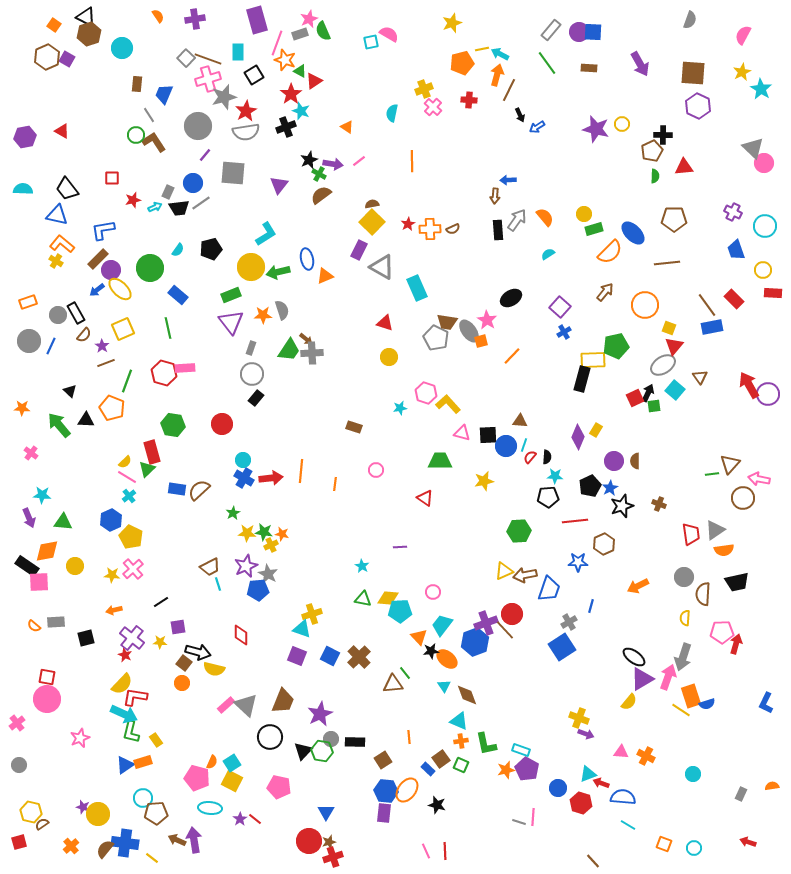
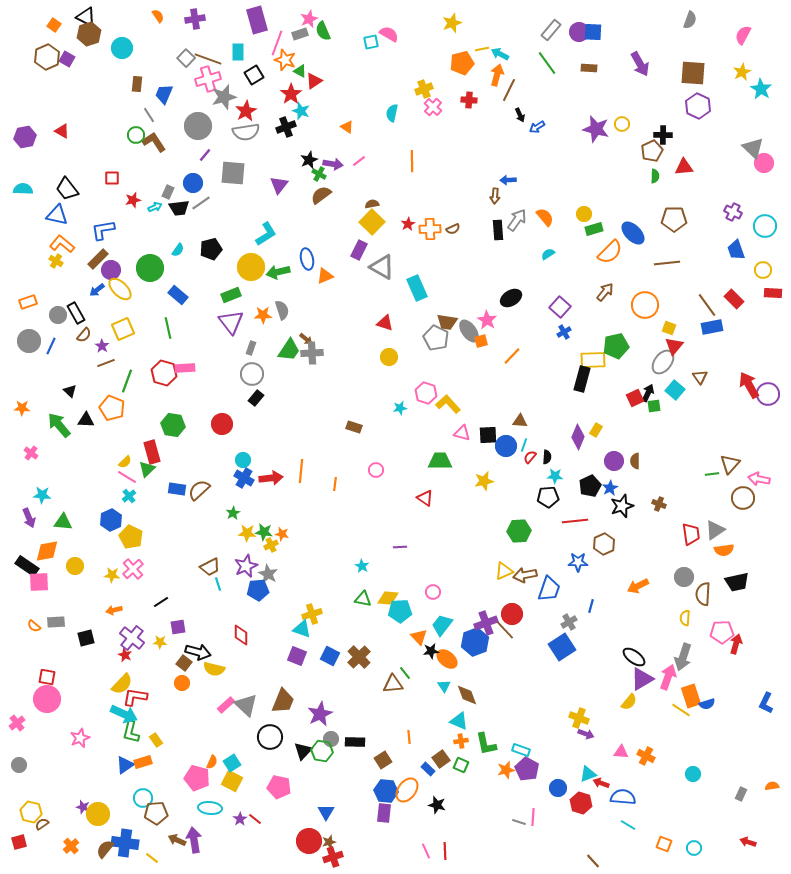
gray ellipse at (663, 365): moved 3 px up; rotated 20 degrees counterclockwise
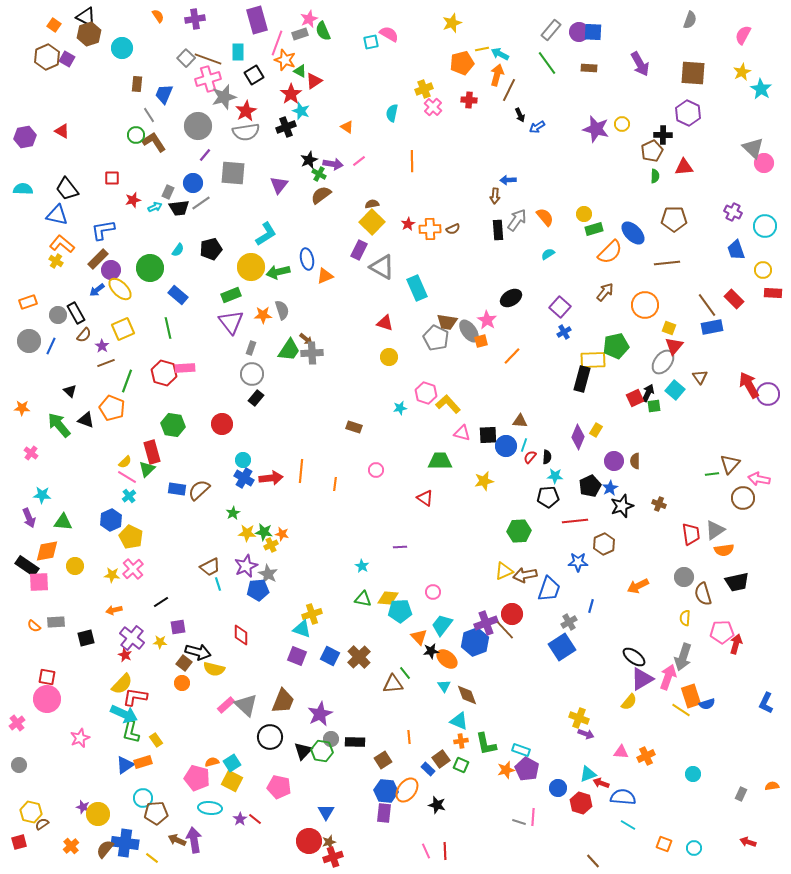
purple hexagon at (698, 106): moved 10 px left, 7 px down
black triangle at (86, 420): rotated 18 degrees clockwise
brown semicircle at (703, 594): rotated 20 degrees counterclockwise
orange cross at (646, 756): rotated 36 degrees clockwise
orange semicircle at (212, 762): rotated 128 degrees counterclockwise
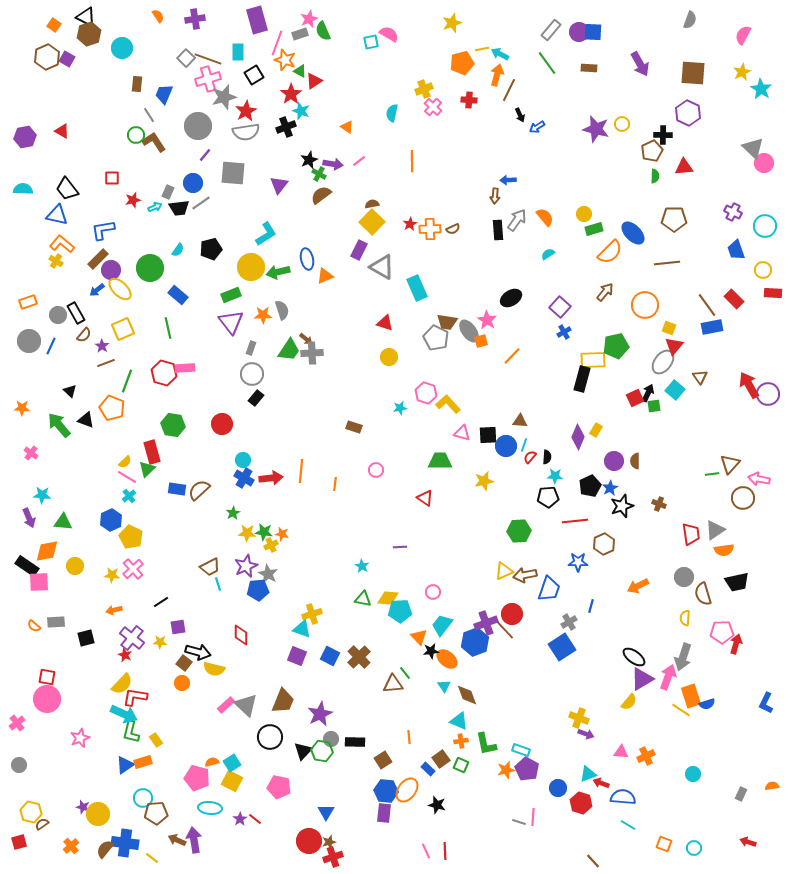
red star at (408, 224): moved 2 px right
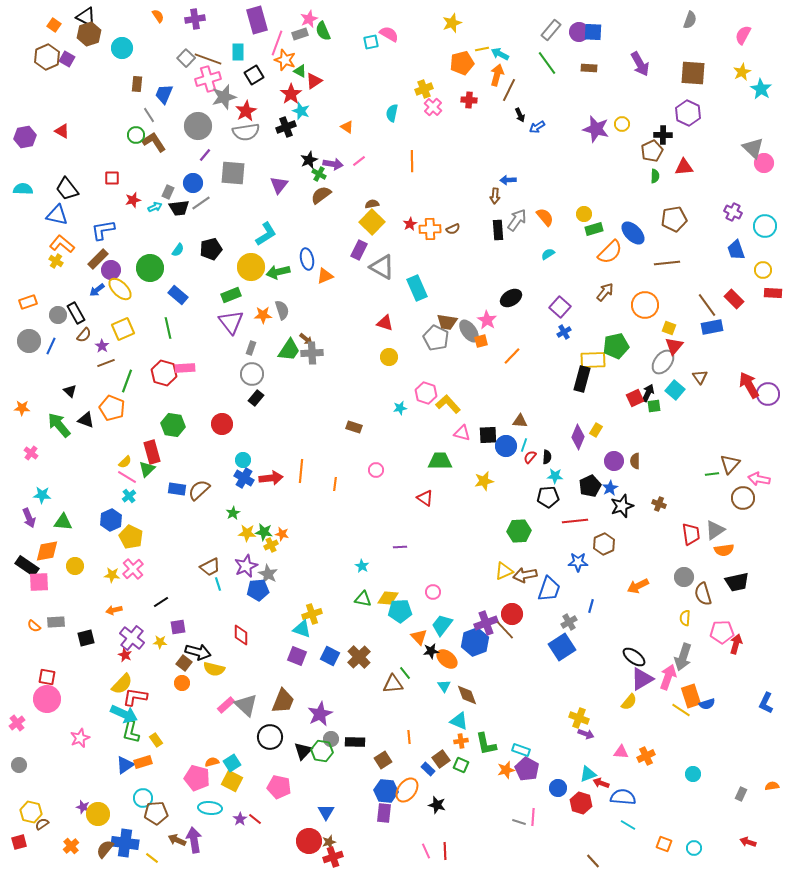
brown pentagon at (674, 219): rotated 10 degrees counterclockwise
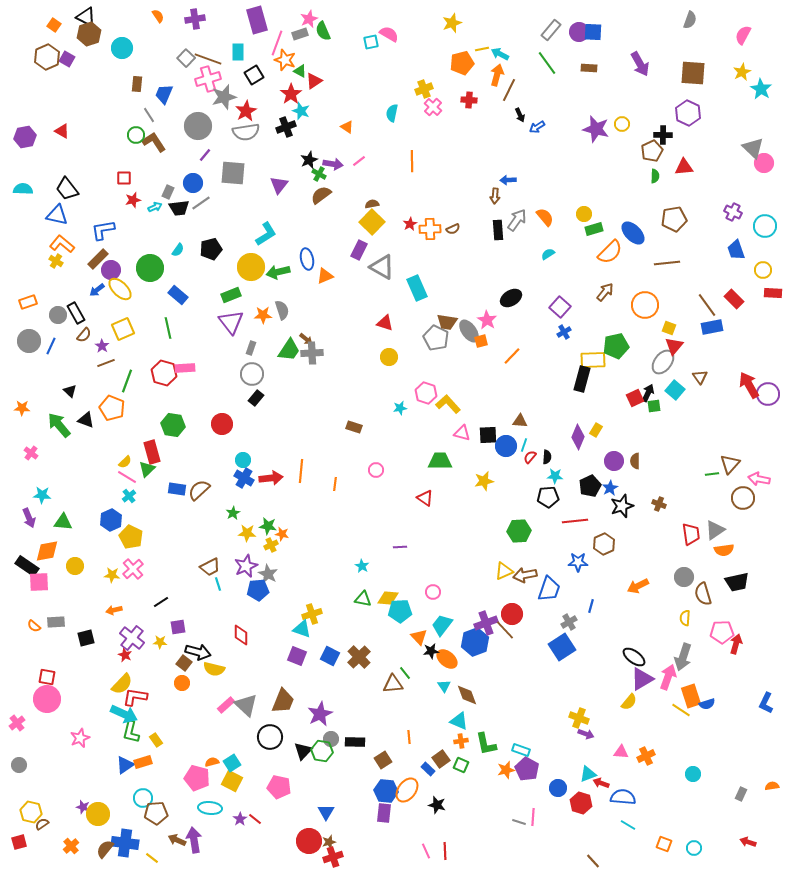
red square at (112, 178): moved 12 px right
green star at (264, 532): moved 4 px right, 6 px up
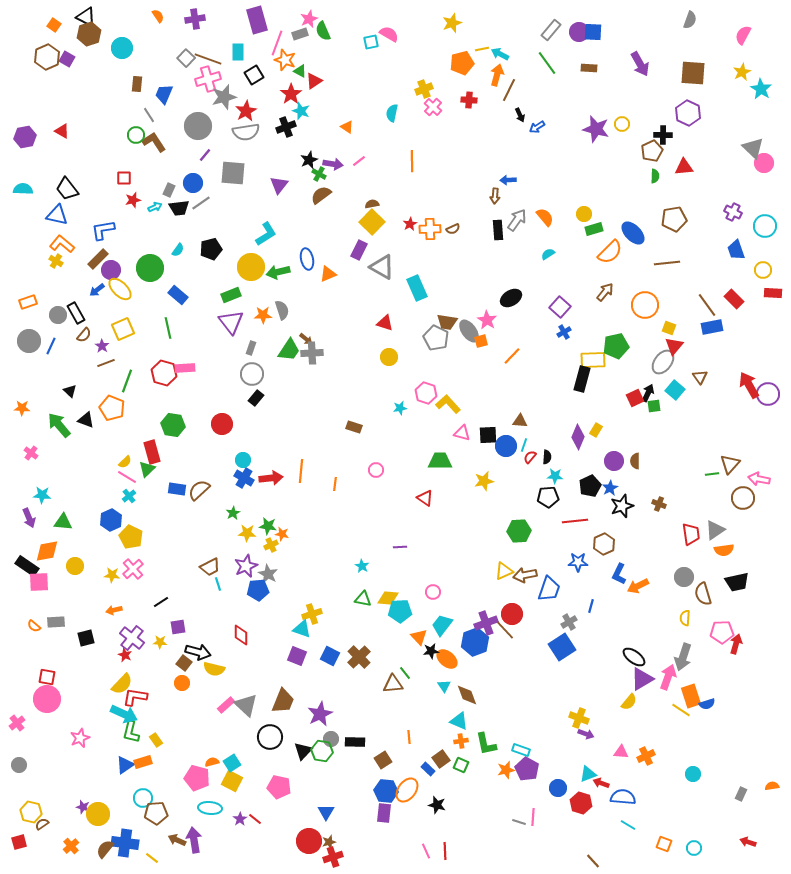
gray rectangle at (168, 192): moved 1 px right, 2 px up
orange triangle at (325, 276): moved 3 px right, 2 px up
blue L-shape at (766, 703): moved 147 px left, 129 px up
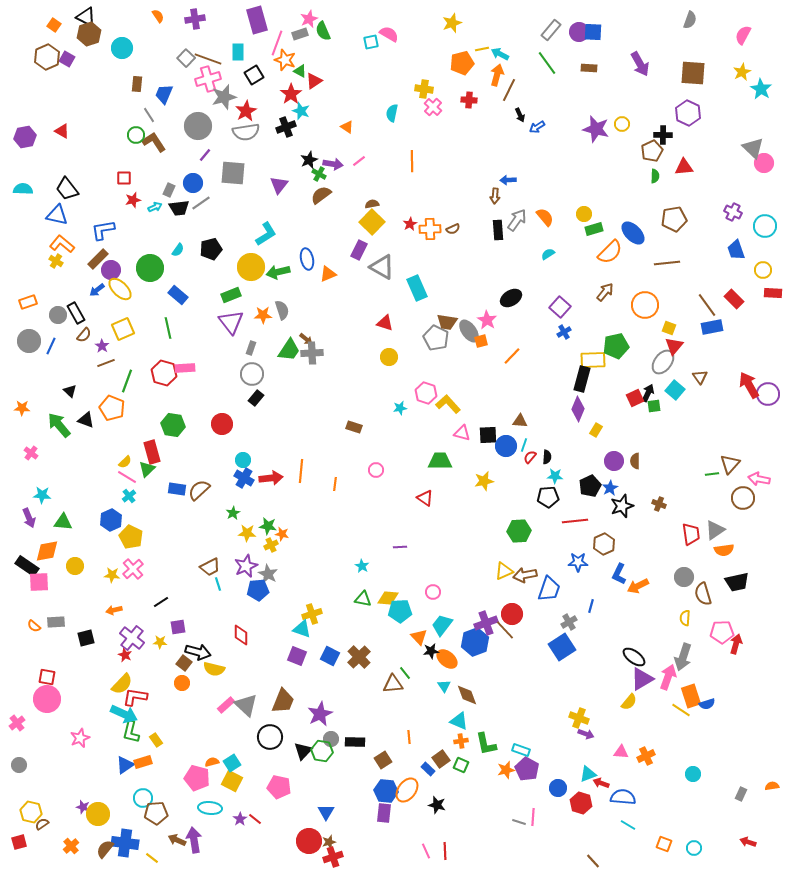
yellow cross at (424, 89): rotated 30 degrees clockwise
purple diamond at (578, 437): moved 28 px up
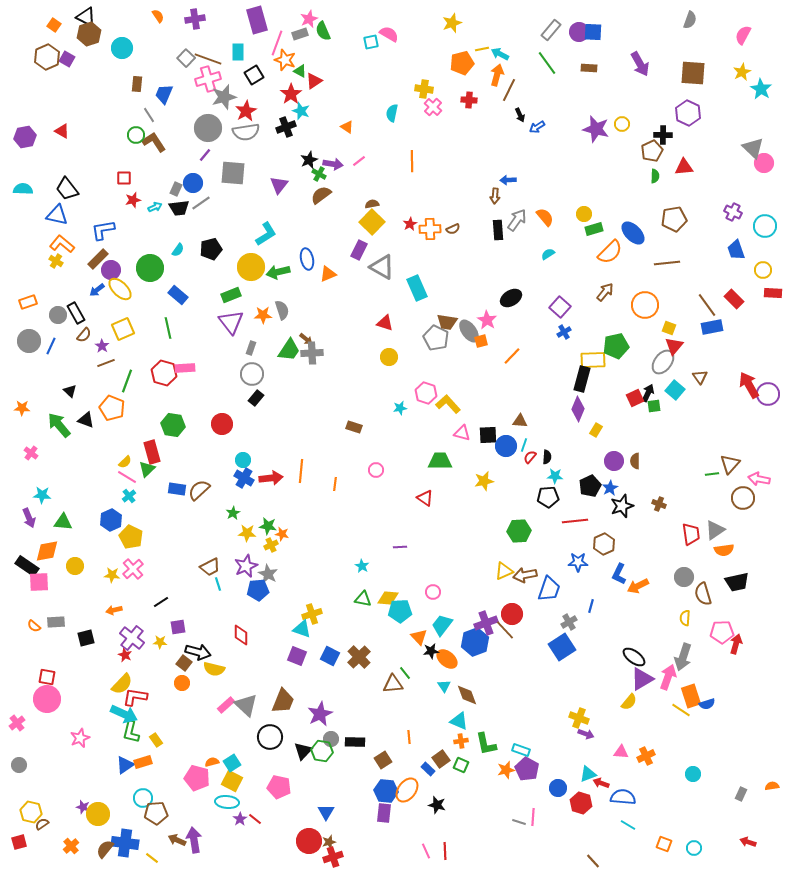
gray circle at (198, 126): moved 10 px right, 2 px down
gray rectangle at (169, 190): moved 7 px right, 1 px up
cyan ellipse at (210, 808): moved 17 px right, 6 px up
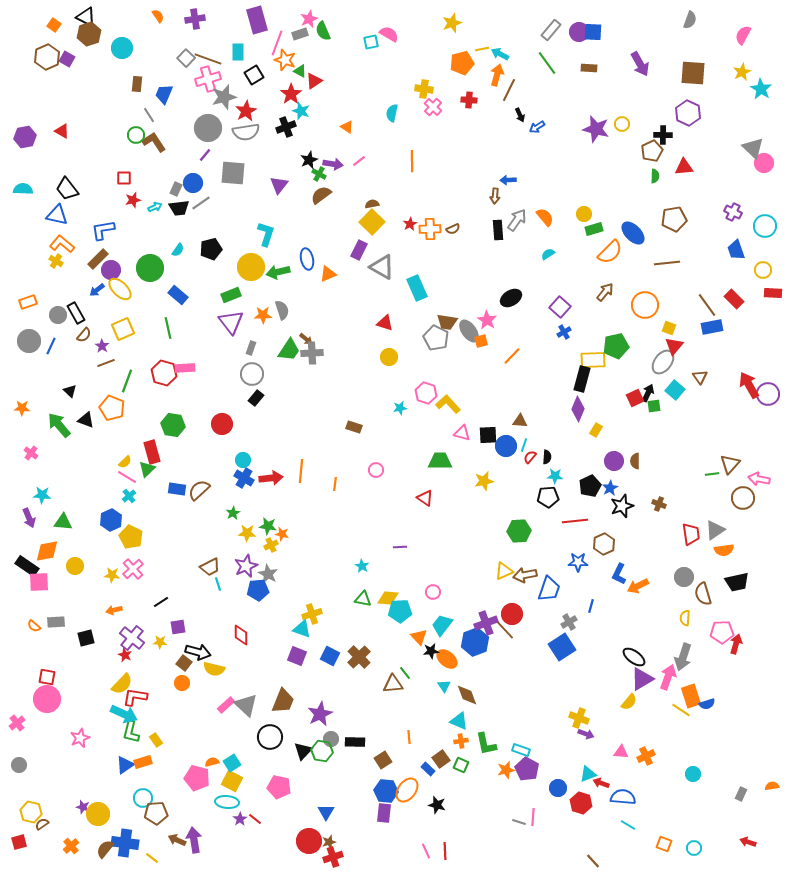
cyan L-shape at (266, 234): rotated 40 degrees counterclockwise
